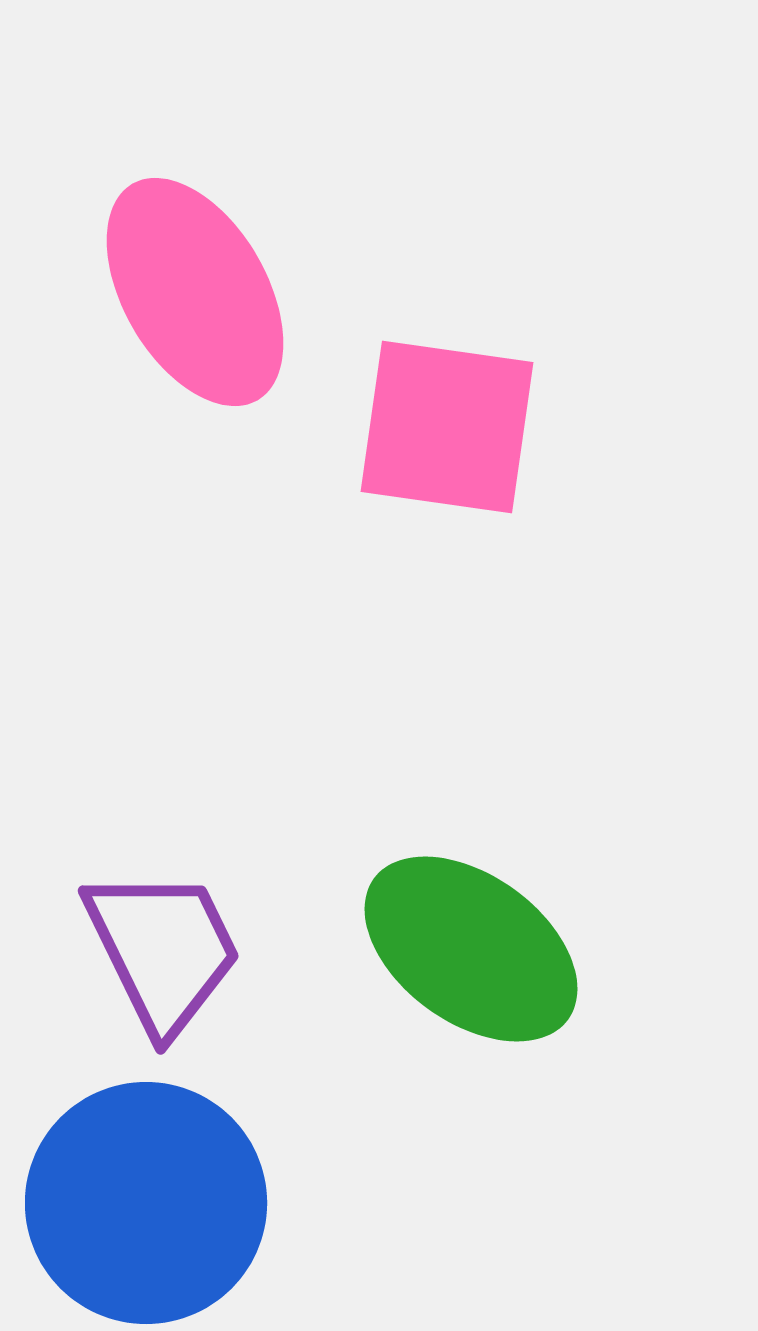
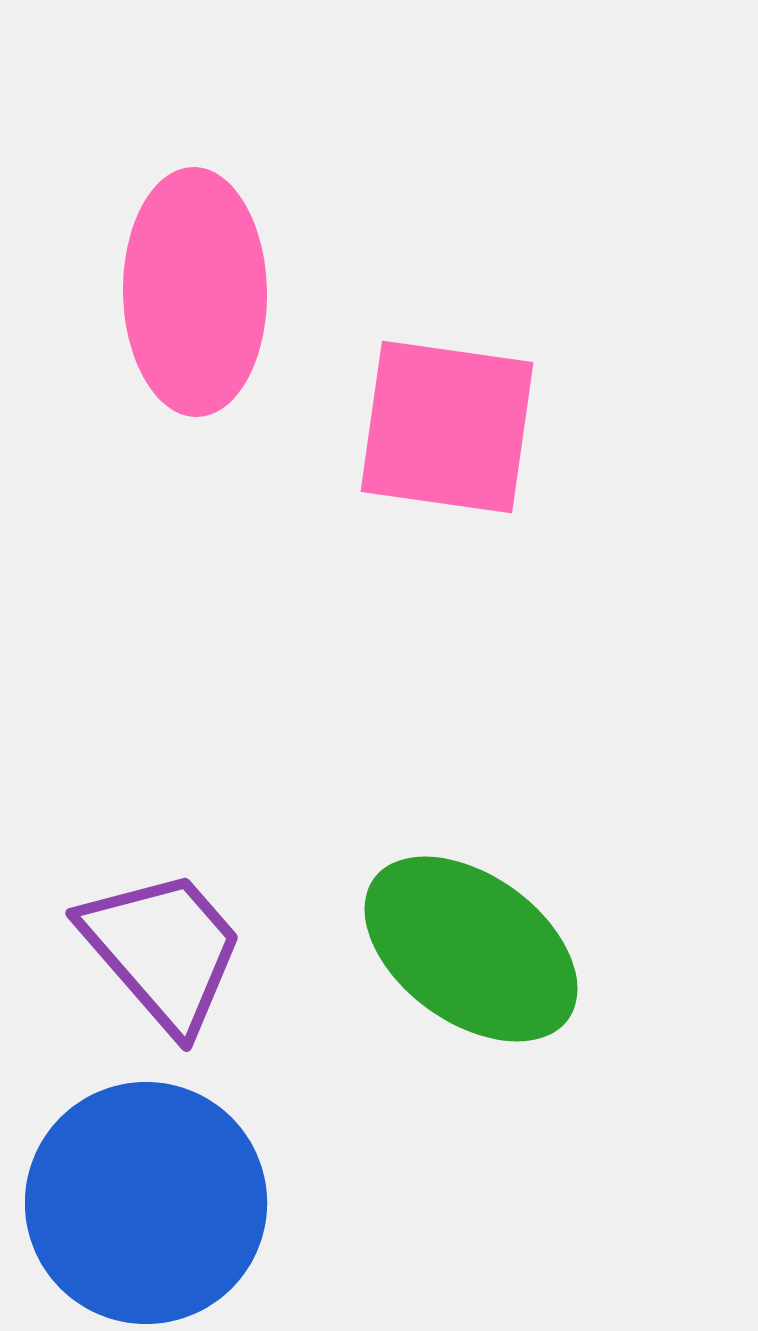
pink ellipse: rotated 29 degrees clockwise
purple trapezoid: rotated 15 degrees counterclockwise
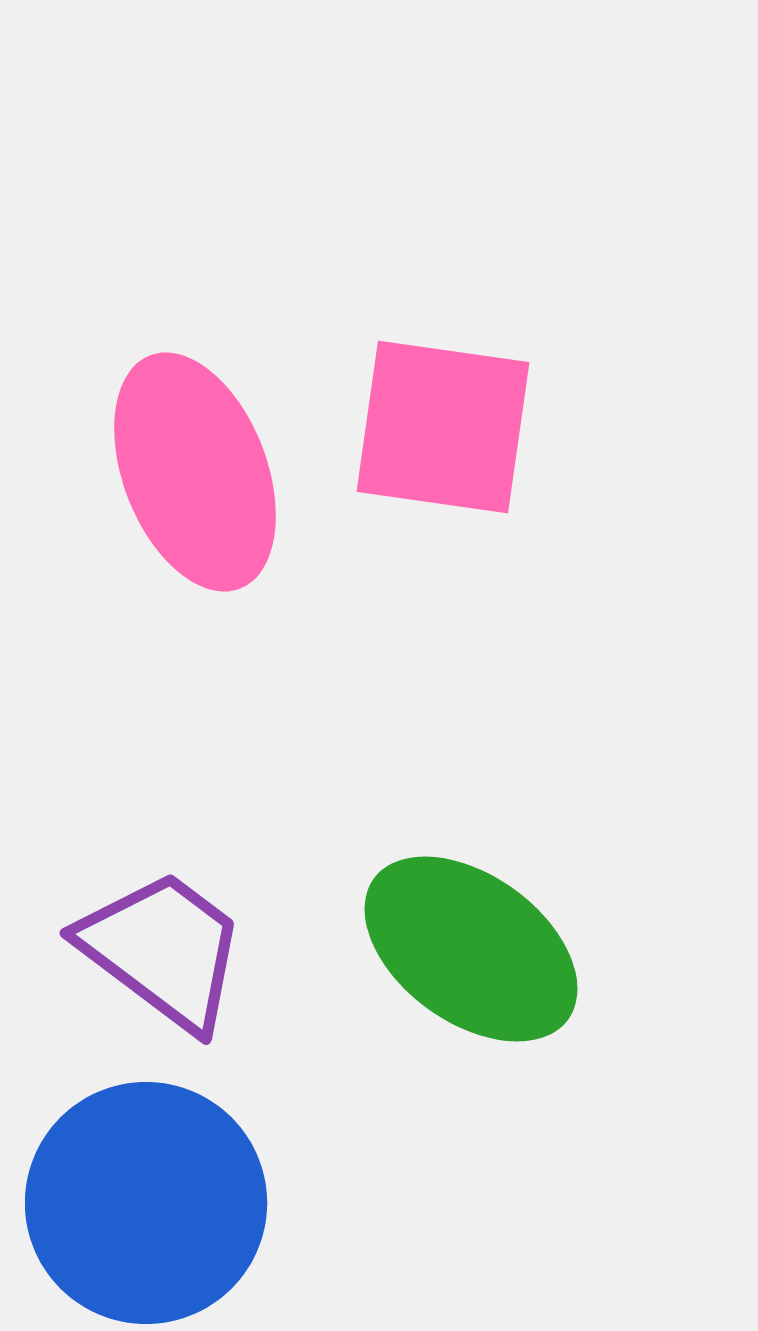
pink ellipse: moved 180 px down; rotated 20 degrees counterclockwise
pink square: moved 4 px left
purple trapezoid: rotated 12 degrees counterclockwise
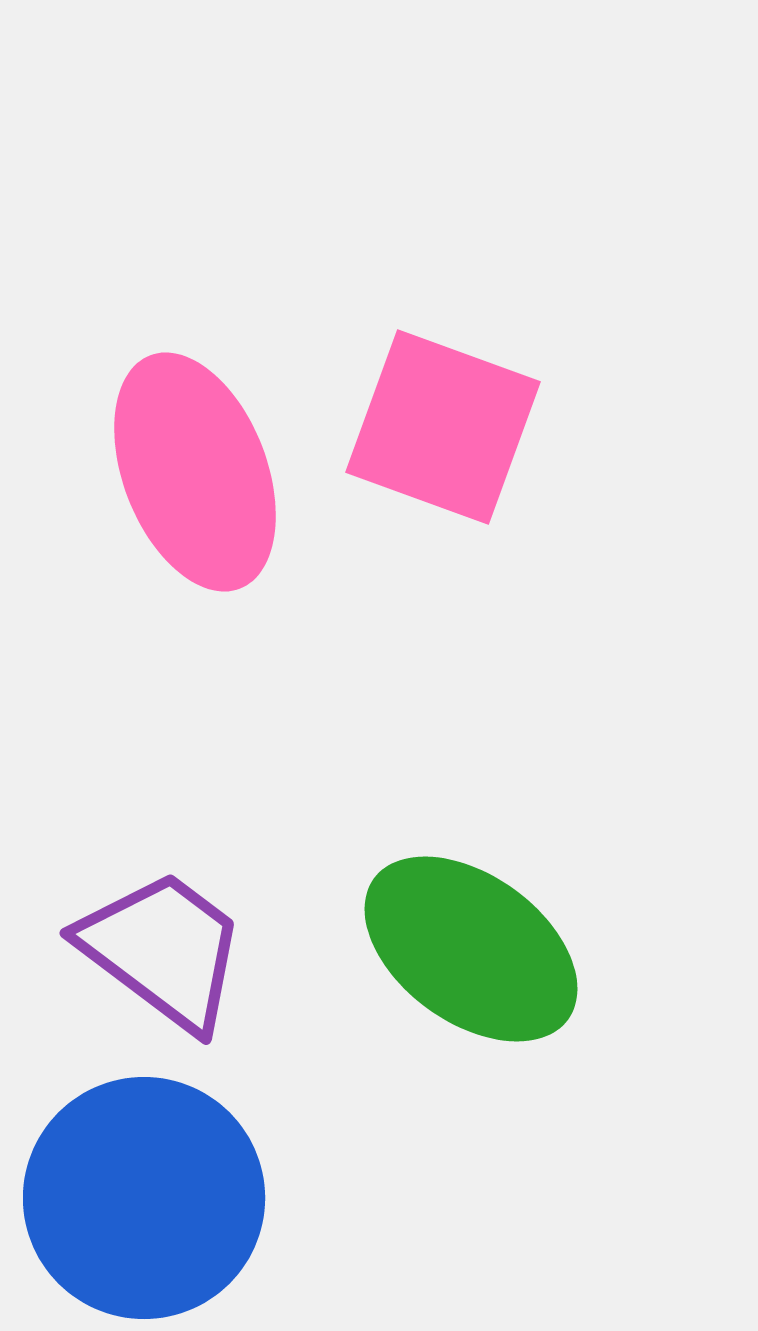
pink square: rotated 12 degrees clockwise
blue circle: moved 2 px left, 5 px up
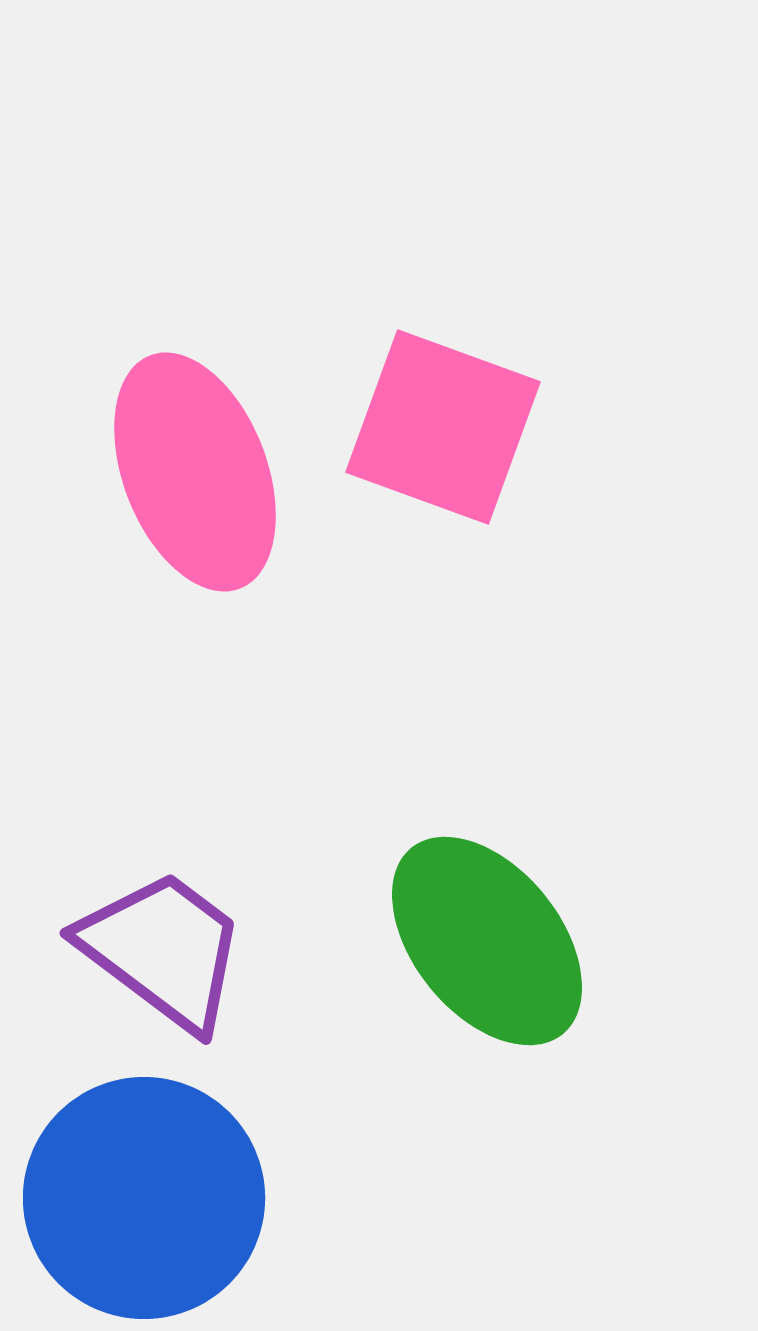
green ellipse: moved 16 px right, 8 px up; rotated 15 degrees clockwise
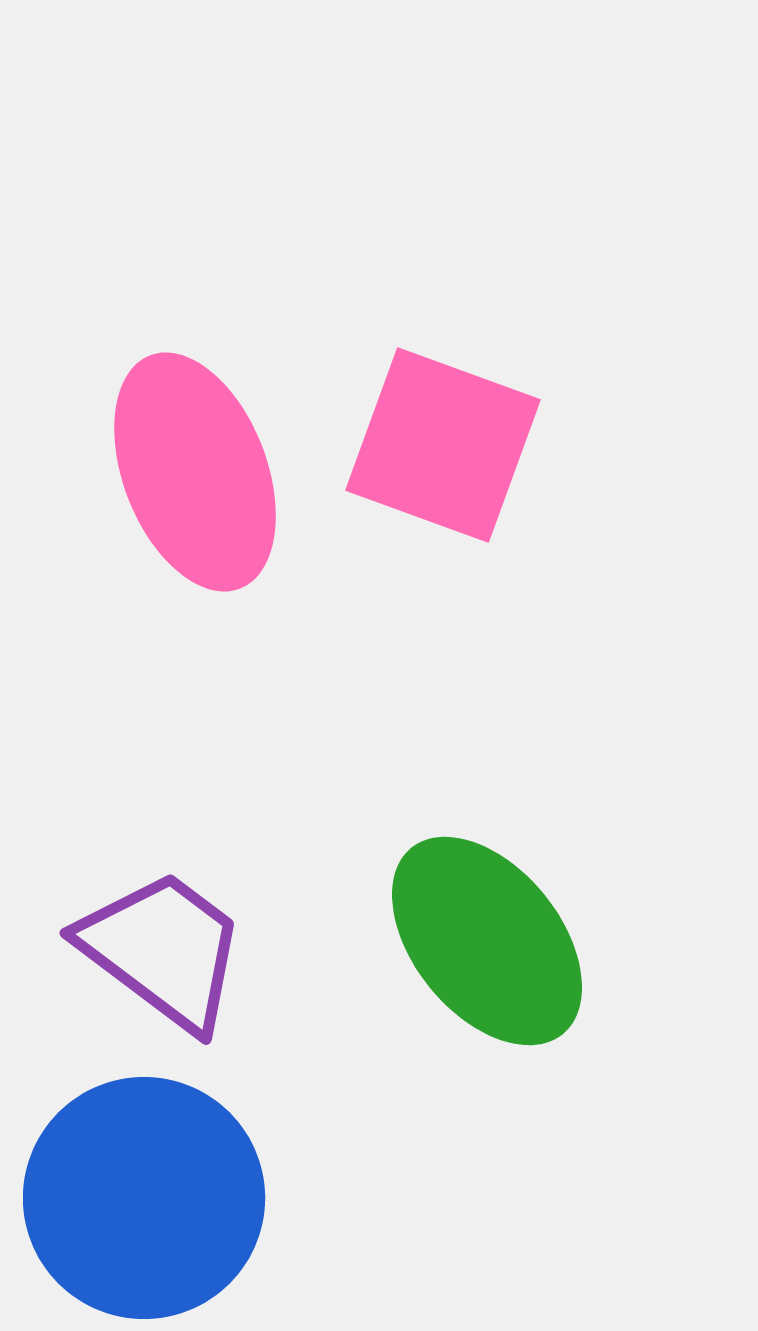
pink square: moved 18 px down
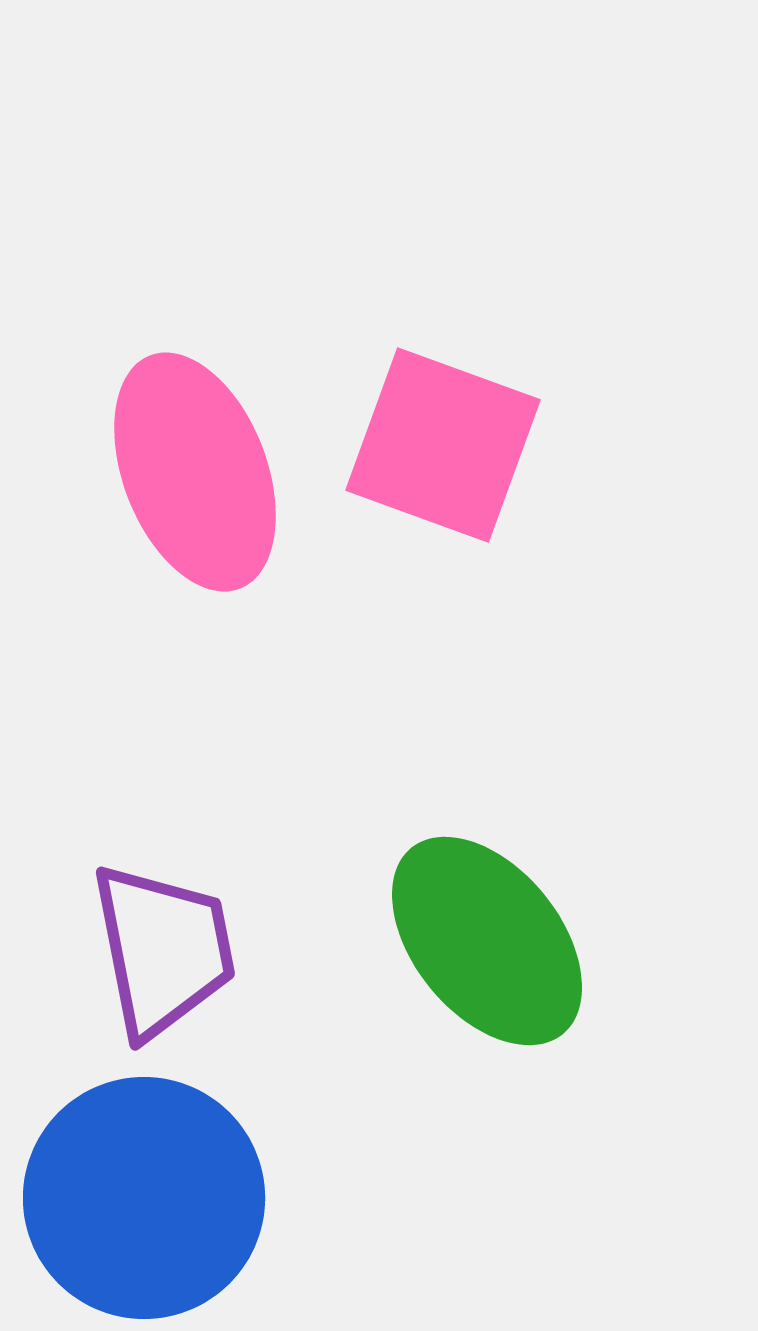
purple trapezoid: rotated 42 degrees clockwise
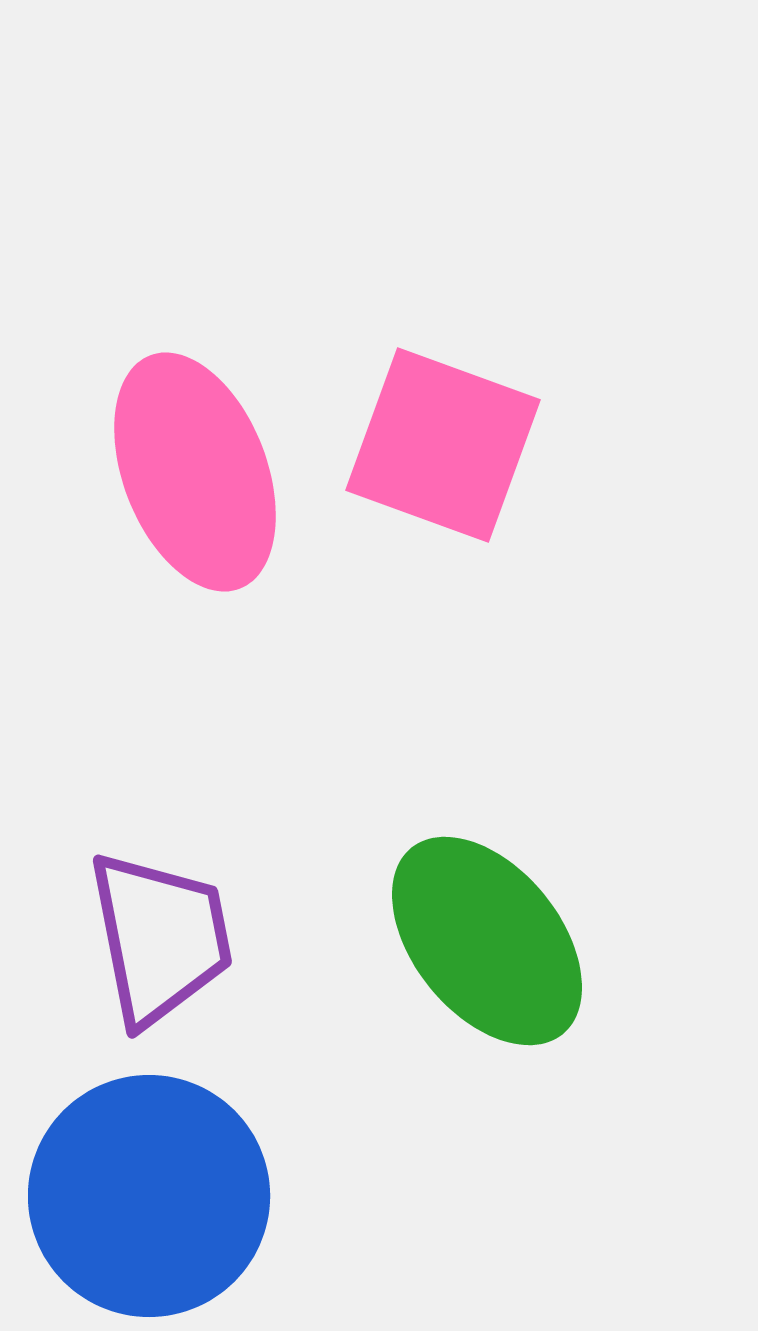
purple trapezoid: moved 3 px left, 12 px up
blue circle: moved 5 px right, 2 px up
